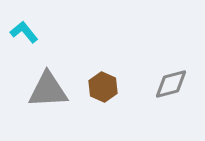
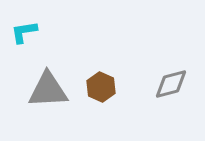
cyan L-shape: rotated 60 degrees counterclockwise
brown hexagon: moved 2 px left
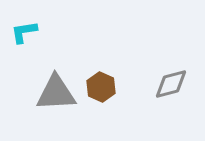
gray triangle: moved 8 px right, 3 px down
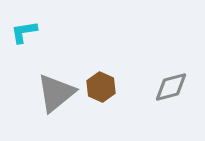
gray diamond: moved 3 px down
gray triangle: rotated 36 degrees counterclockwise
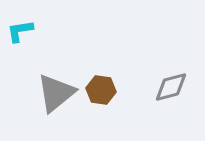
cyan L-shape: moved 4 px left, 1 px up
brown hexagon: moved 3 px down; rotated 16 degrees counterclockwise
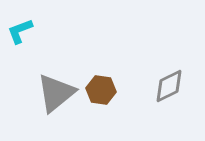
cyan L-shape: rotated 12 degrees counterclockwise
gray diamond: moved 2 px left, 1 px up; rotated 12 degrees counterclockwise
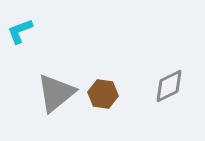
brown hexagon: moved 2 px right, 4 px down
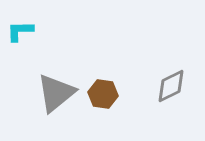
cyan L-shape: rotated 20 degrees clockwise
gray diamond: moved 2 px right
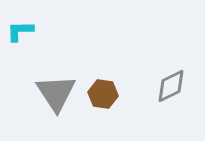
gray triangle: rotated 24 degrees counterclockwise
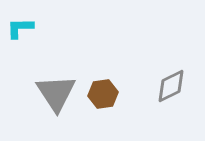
cyan L-shape: moved 3 px up
brown hexagon: rotated 16 degrees counterclockwise
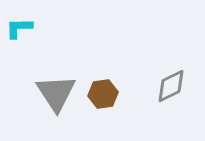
cyan L-shape: moved 1 px left
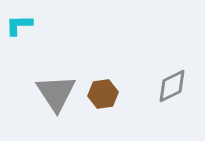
cyan L-shape: moved 3 px up
gray diamond: moved 1 px right
